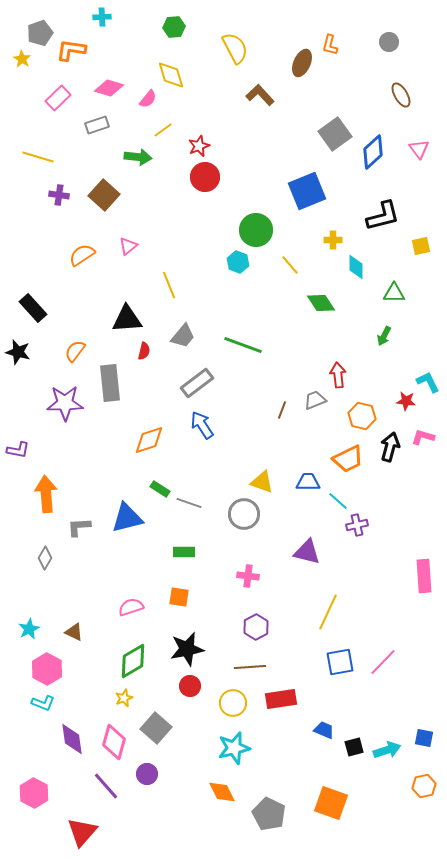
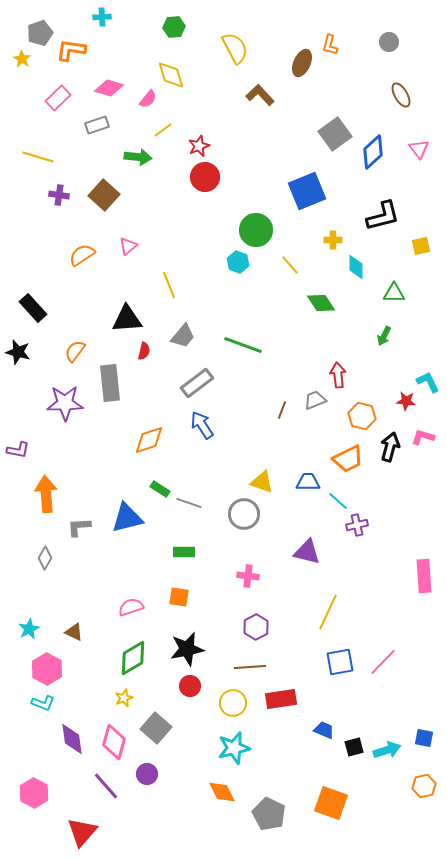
green diamond at (133, 661): moved 3 px up
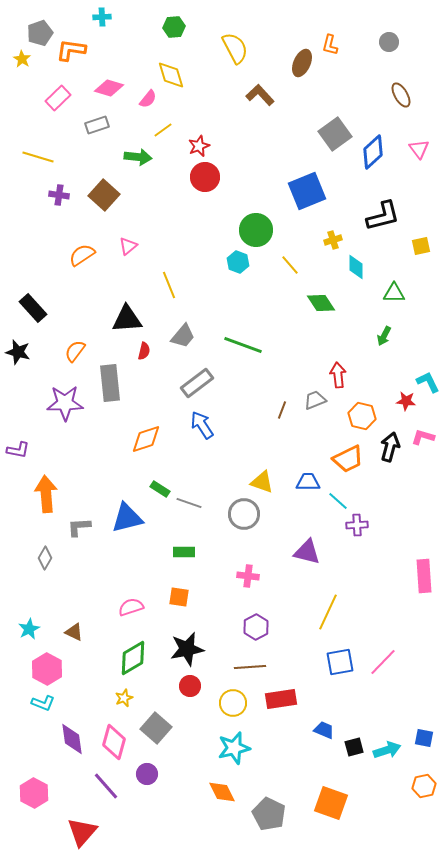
yellow cross at (333, 240): rotated 18 degrees counterclockwise
orange diamond at (149, 440): moved 3 px left, 1 px up
purple cross at (357, 525): rotated 10 degrees clockwise
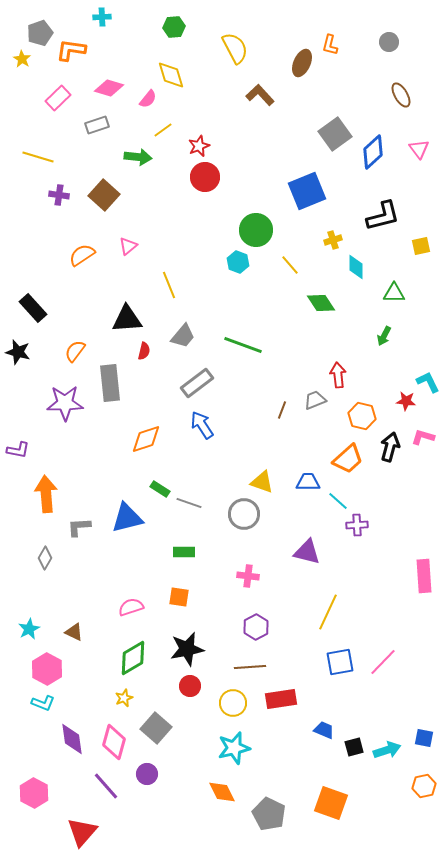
orange trapezoid at (348, 459): rotated 16 degrees counterclockwise
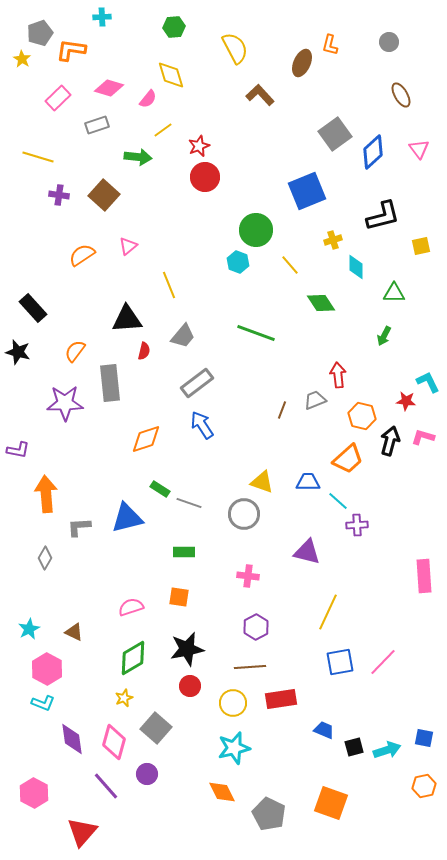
green line at (243, 345): moved 13 px right, 12 px up
black arrow at (390, 447): moved 6 px up
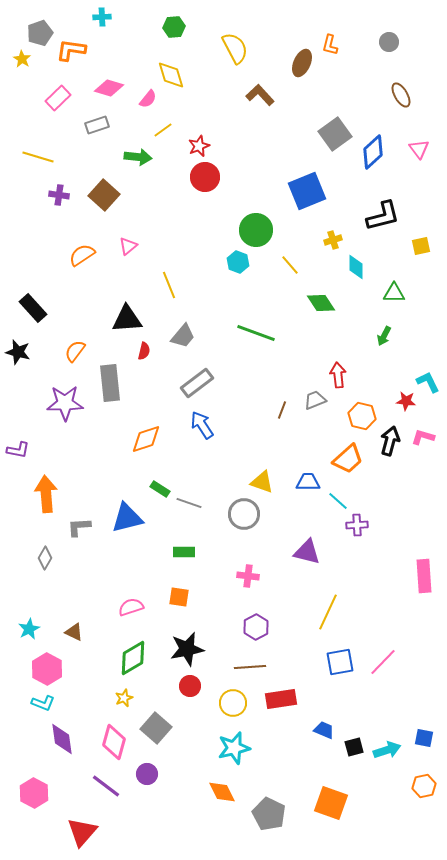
purple diamond at (72, 739): moved 10 px left
purple line at (106, 786): rotated 12 degrees counterclockwise
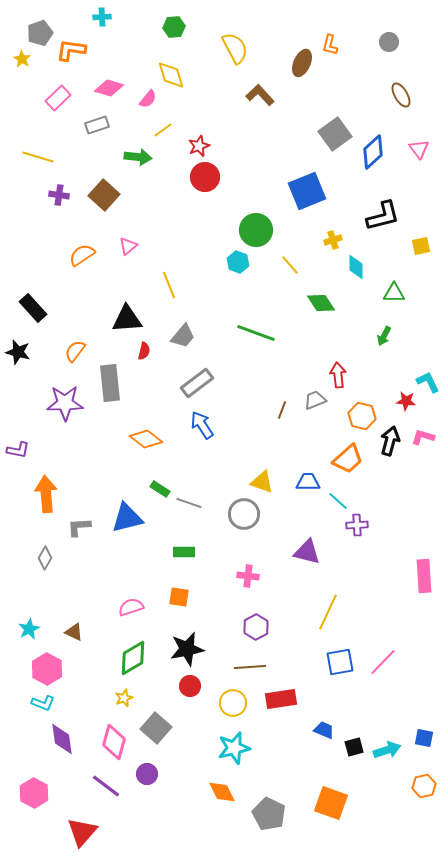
orange diamond at (146, 439): rotated 56 degrees clockwise
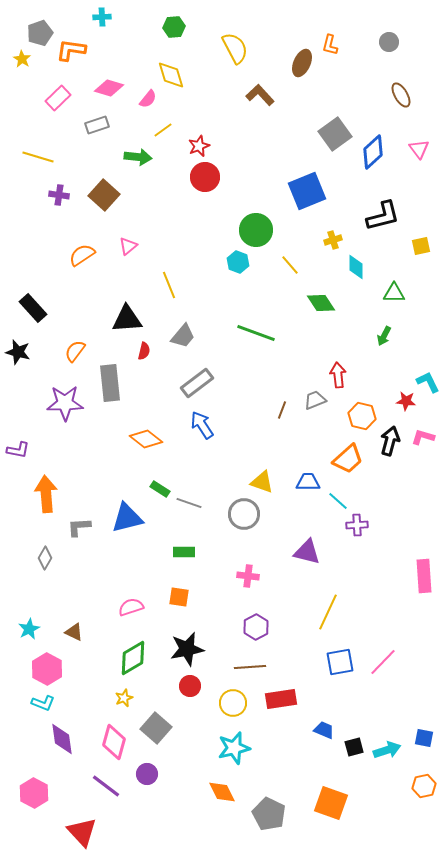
red triangle at (82, 832): rotated 24 degrees counterclockwise
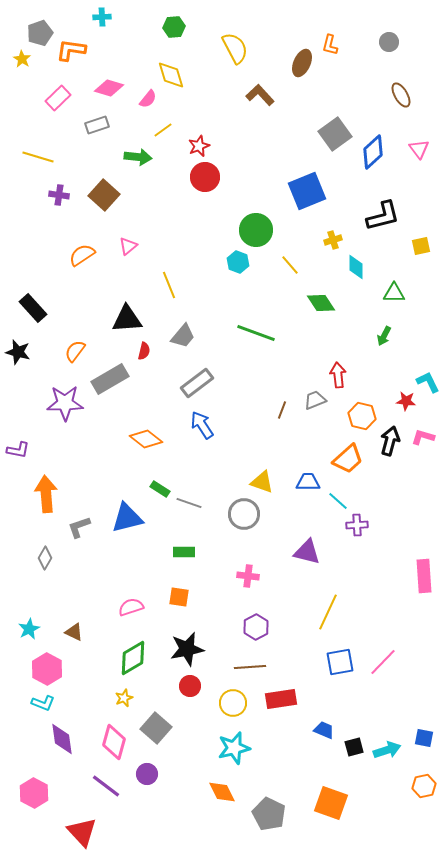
gray rectangle at (110, 383): moved 4 px up; rotated 66 degrees clockwise
gray L-shape at (79, 527): rotated 15 degrees counterclockwise
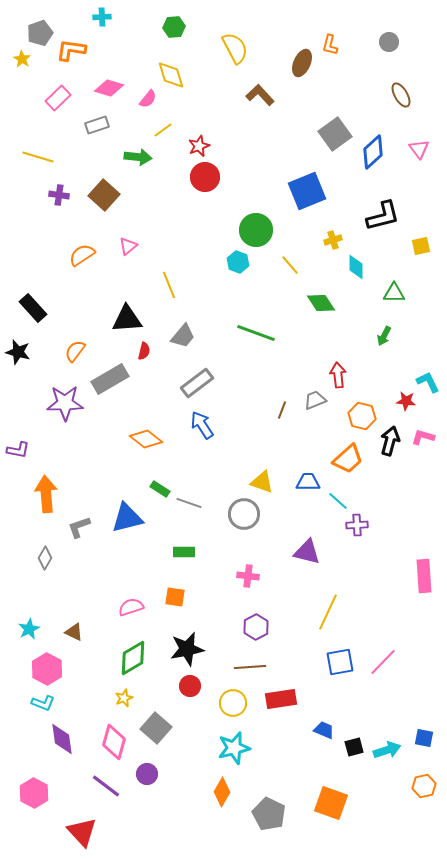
orange square at (179, 597): moved 4 px left
orange diamond at (222, 792): rotated 56 degrees clockwise
